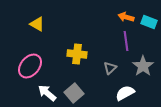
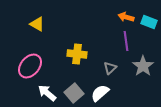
white semicircle: moved 25 px left; rotated 12 degrees counterclockwise
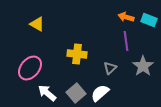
cyan rectangle: moved 2 px up
pink ellipse: moved 2 px down
gray square: moved 2 px right
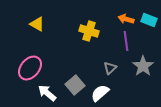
orange arrow: moved 2 px down
yellow cross: moved 12 px right, 23 px up; rotated 12 degrees clockwise
gray square: moved 1 px left, 8 px up
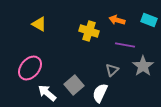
orange arrow: moved 9 px left, 1 px down
yellow triangle: moved 2 px right
purple line: moved 1 px left, 4 px down; rotated 72 degrees counterclockwise
gray triangle: moved 2 px right, 2 px down
gray square: moved 1 px left
white semicircle: rotated 24 degrees counterclockwise
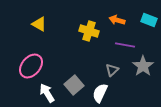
pink ellipse: moved 1 px right, 2 px up
white arrow: rotated 18 degrees clockwise
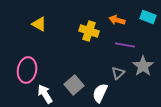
cyan rectangle: moved 1 px left, 3 px up
pink ellipse: moved 4 px left, 4 px down; rotated 30 degrees counterclockwise
gray triangle: moved 6 px right, 3 px down
white arrow: moved 2 px left, 1 px down
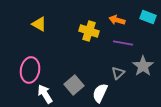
purple line: moved 2 px left, 2 px up
pink ellipse: moved 3 px right
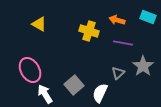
pink ellipse: rotated 40 degrees counterclockwise
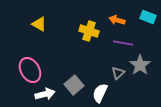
gray star: moved 3 px left, 1 px up
white arrow: rotated 108 degrees clockwise
